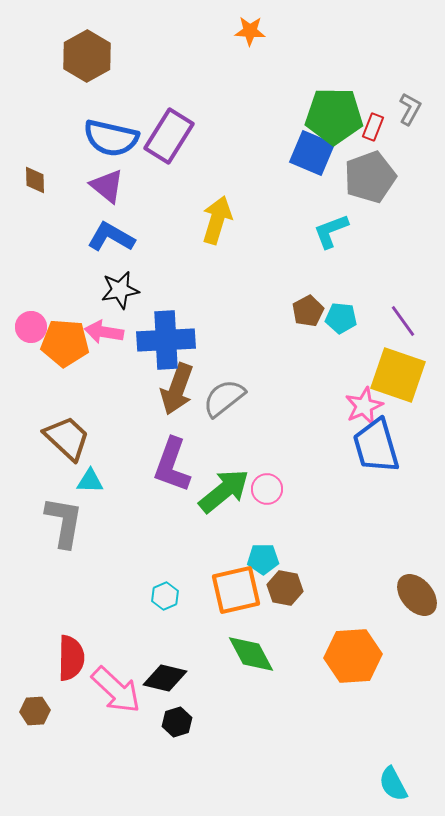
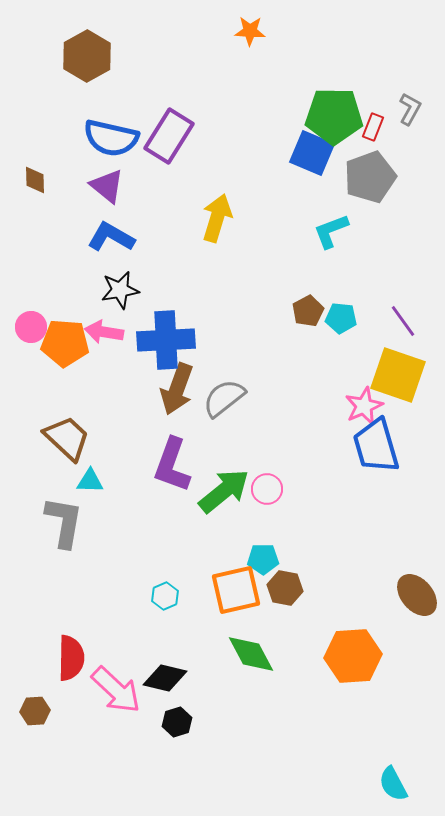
yellow arrow at (217, 220): moved 2 px up
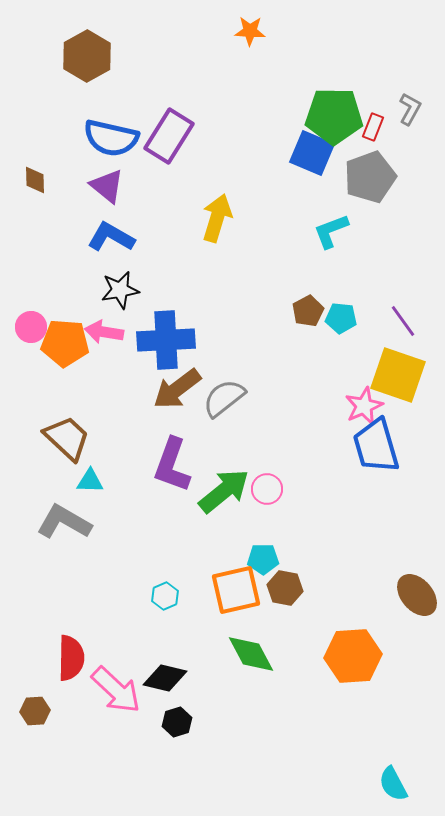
brown arrow at (177, 389): rotated 33 degrees clockwise
gray L-shape at (64, 522): rotated 70 degrees counterclockwise
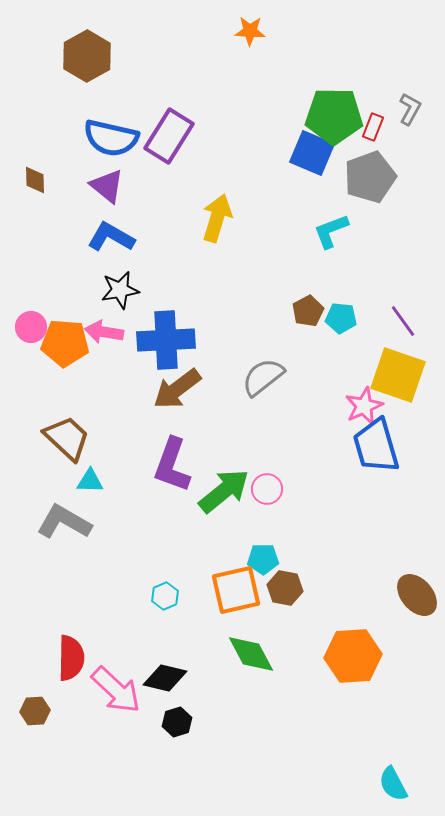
gray semicircle at (224, 398): moved 39 px right, 21 px up
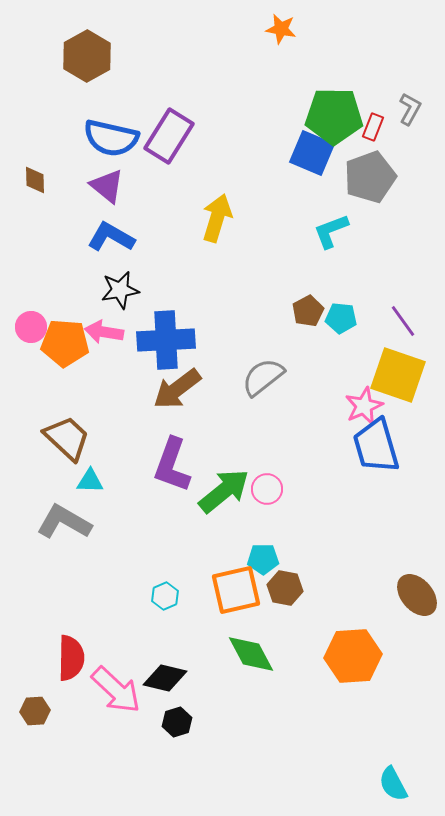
orange star at (250, 31): moved 31 px right, 2 px up; rotated 8 degrees clockwise
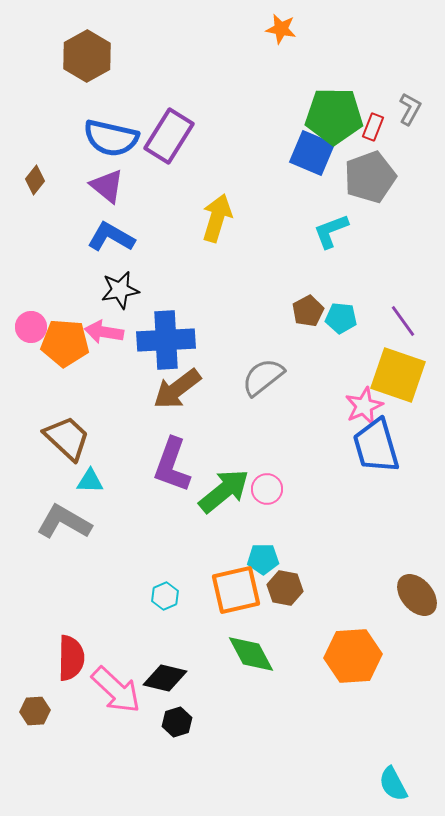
brown diamond at (35, 180): rotated 40 degrees clockwise
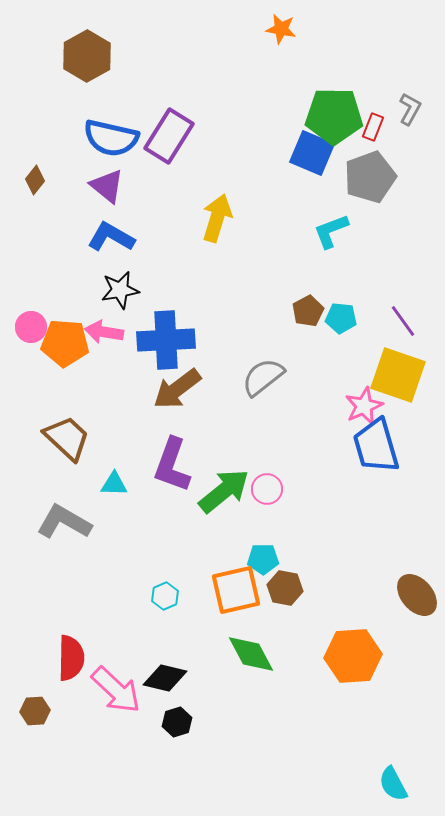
cyan triangle at (90, 481): moved 24 px right, 3 px down
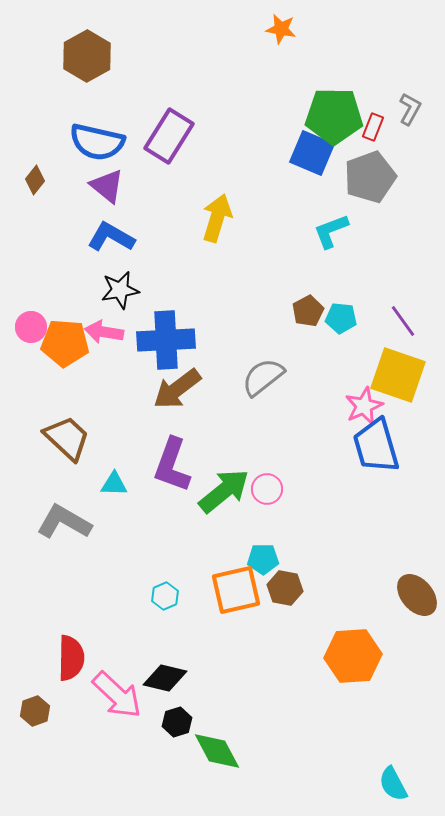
blue semicircle at (111, 138): moved 14 px left, 4 px down
green diamond at (251, 654): moved 34 px left, 97 px down
pink arrow at (116, 690): moved 1 px right, 5 px down
brown hexagon at (35, 711): rotated 16 degrees counterclockwise
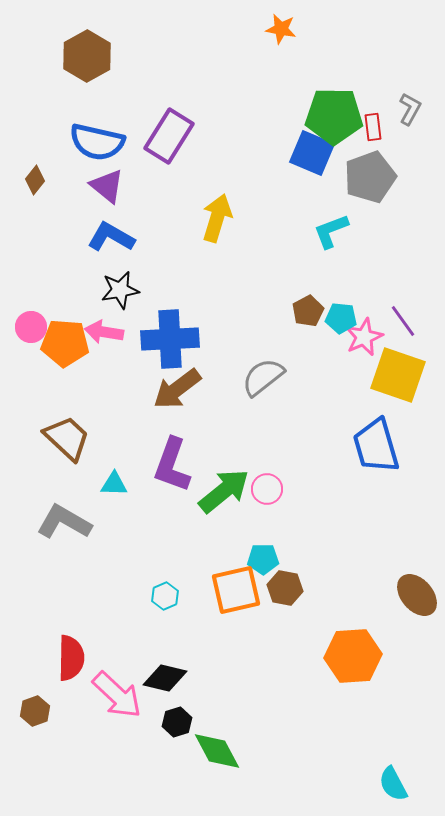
red rectangle at (373, 127): rotated 28 degrees counterclockwise
blue cross at (166, 340): moved 4 px right, 1 px up
pink star at (364, 406): moved 69 px up
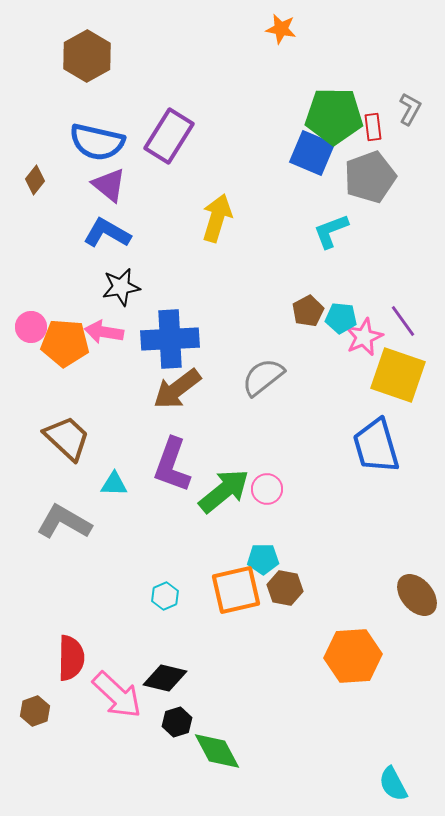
purple triangle at (107, 186): moved 2 px right, 1 px up
blue L-shape at (111, 237): moved 4 px left, 4 px up
black star at (120, 290): moved 1 px right, 3 px up
